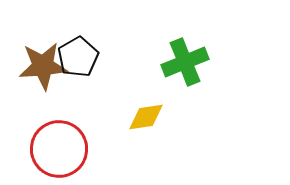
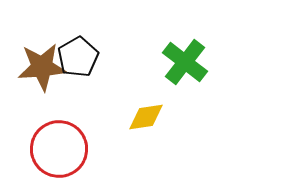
green cross: rotated 30 degrees counterclockwise
brown star: moved 1 px left, 1 px down
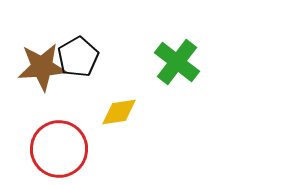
green cross: moved 8 px left
yellow diamond: moved 27 px left, 5 px up
